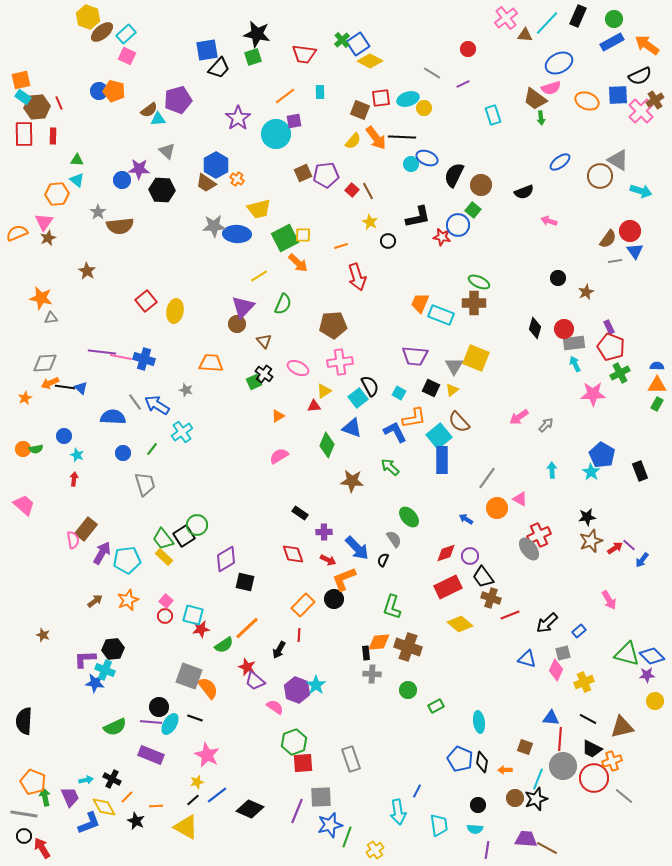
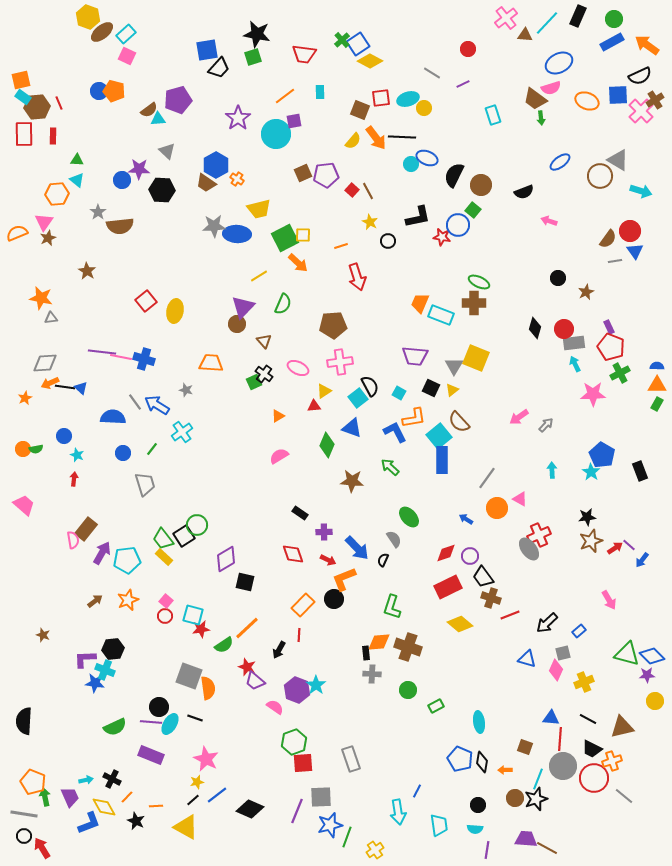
orange semicircle at (208, 688): rotated 30 degrees clockwise
pink star at (207, 755): moved 1 px left, 4 px down
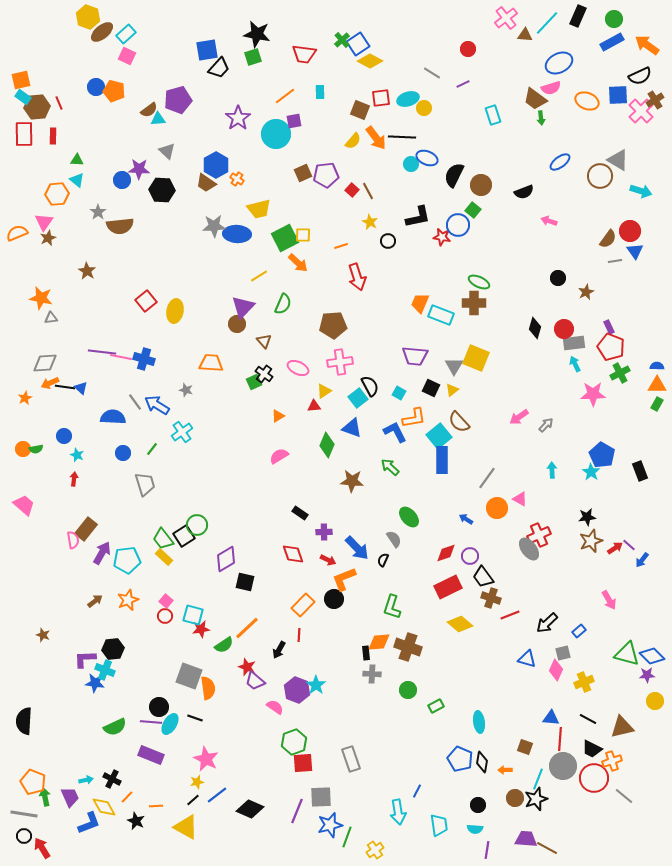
blue circle at (99, 91): moved 3 px left, 4 px up
